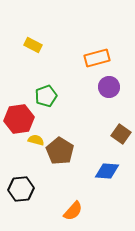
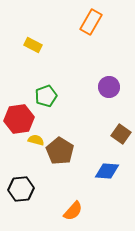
orange rectangle: moved 6 px left, 36 px up; rotated 45 degrees counterclockwise
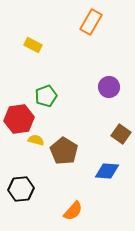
brown pentagon: moved 4 px right
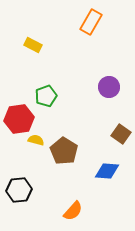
black hexagon: moved 2 px left, 1 px down
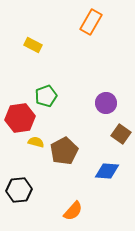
purple circle: moved 3 px left, 16 px down
red hexagon: moved 1 px right, 1 px up
yellow semicircle: moved 2 px down
brown pentagon: rotated 12 degrees clockwise
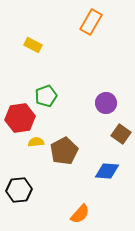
yellow semicircle: rotated 21 degrees counterclockwise
orange semicircle: moved 7 px right, 3 px down
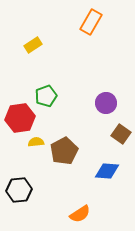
yellow rectangle: rotated 60 degrees counterclockwise
orange semicircle: rotated 15 degrees clockwise
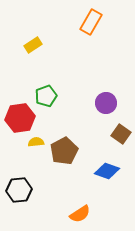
blue diamond: rotated 15 degrees clockwise
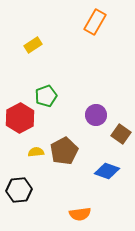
orange rectangle: moved 4 px right
purple circle: moved 10 px left, 12 px down
red hexagon: rotated 20 degrees counterclockwise
yellow semicircle: moved 10 px down
orange semicircle: rotated 25 degrees clockwise
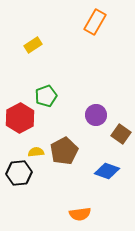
black hexagon: moved 17 px up
